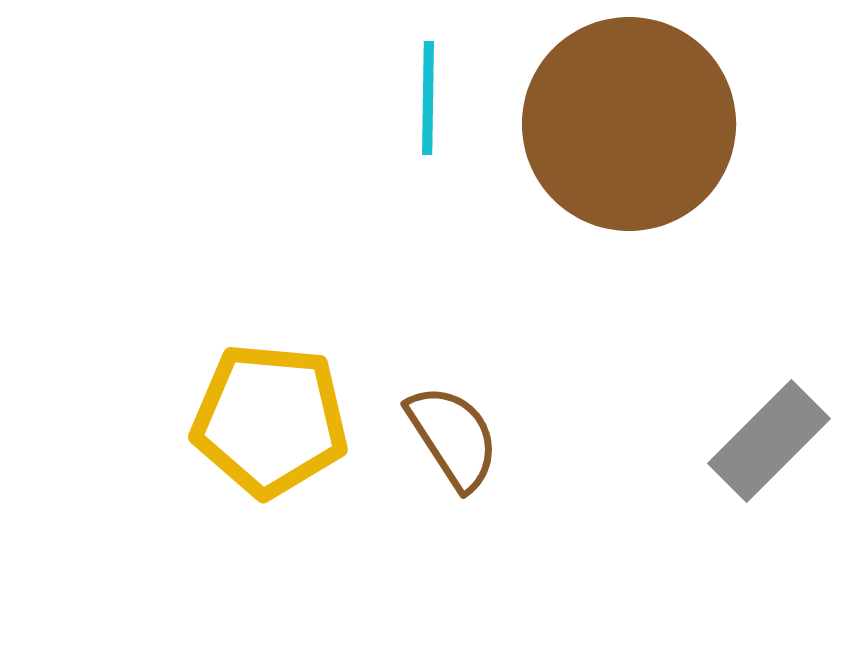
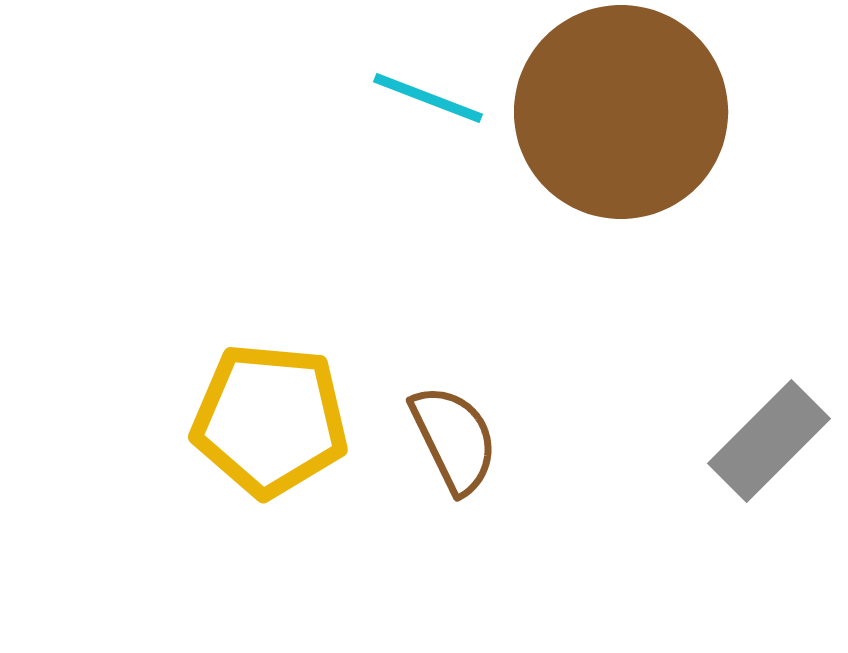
cyan line: rotated 70 degrees counterclockwise
brown circle: moved 8 px left, 12 px up
brown semicircle: moved 1 px right, 2 px down; rotated 7 degrees clockwise
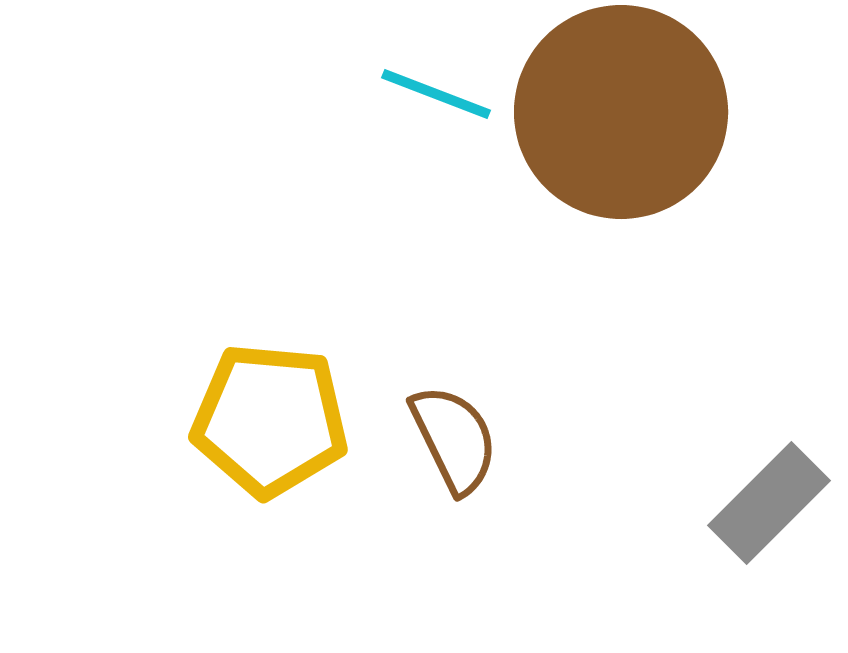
cyan line: moved 8 px right, 4 px up
gray rectangle: moved 62 px down
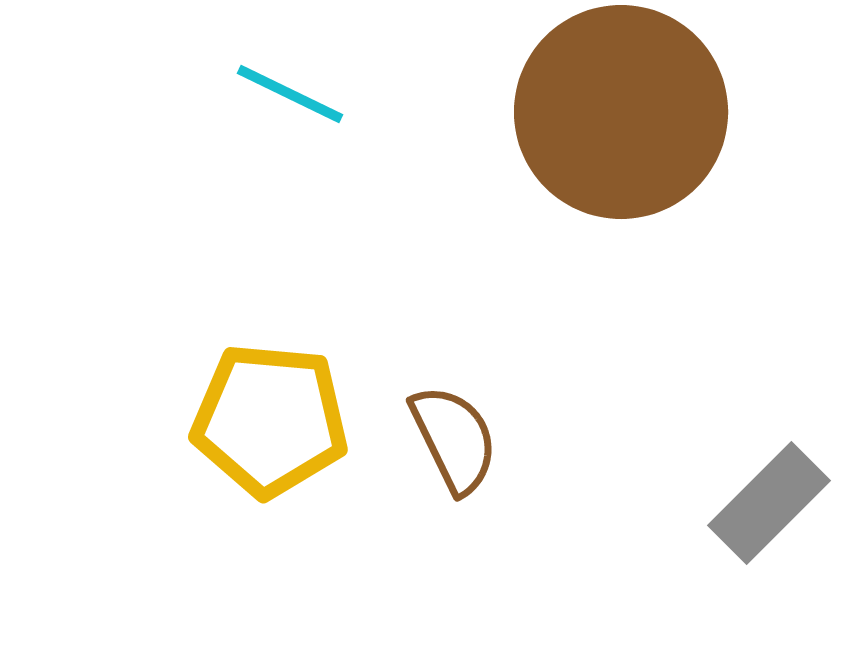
cyan line: moved 146 px left; rotated 5 degrees clockwise
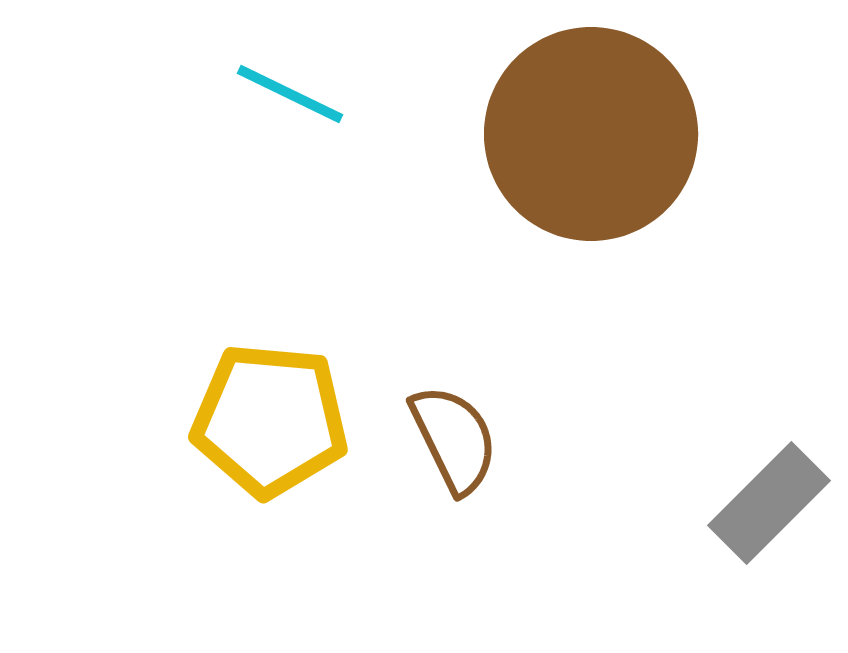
brown circle: moved 30 px left, 22 px down
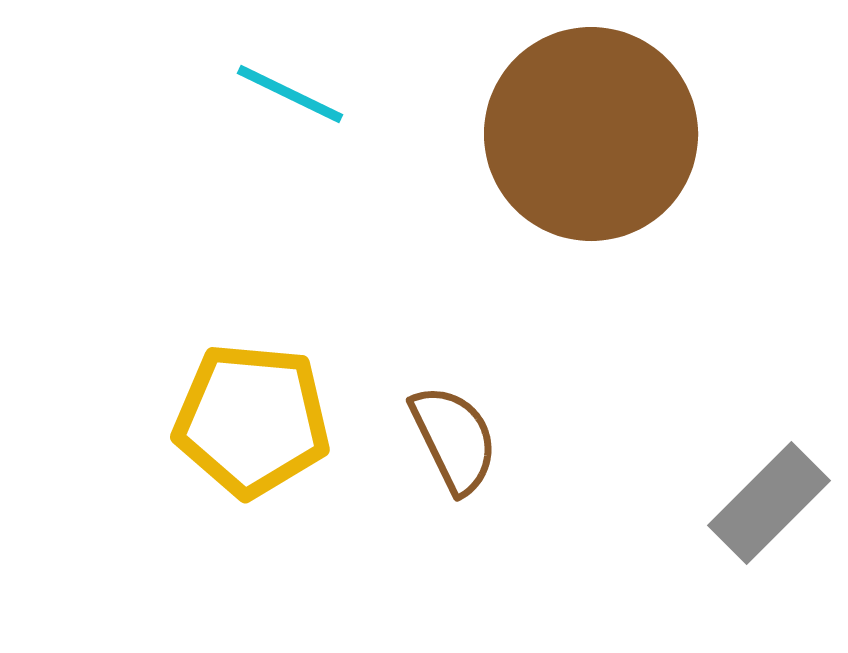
yellow pentagon: moved 18 px left
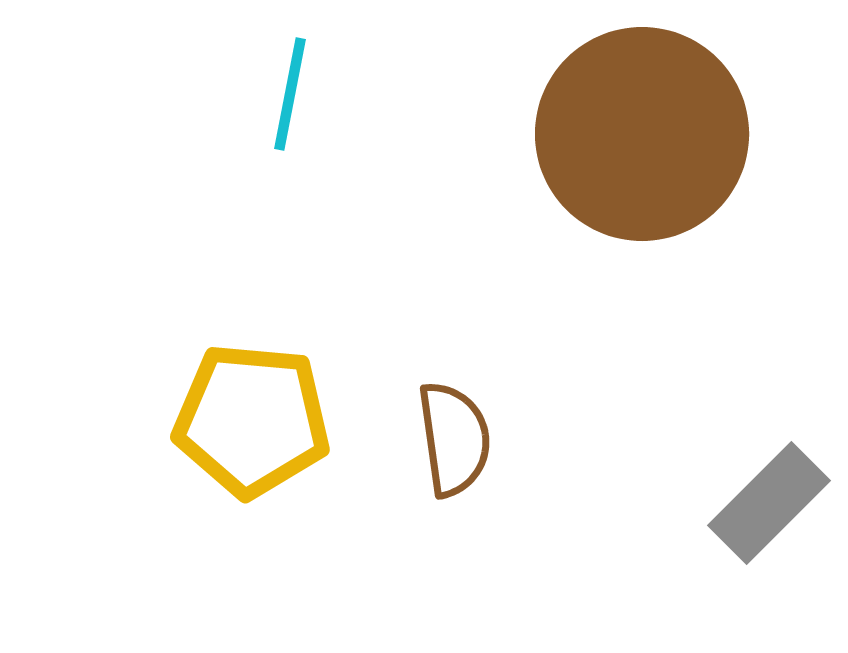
cyan line: rotated 75 degrees clockwise
brown circle: moved 51 px right
brown semicircle: rotated 18 degrees clockwise
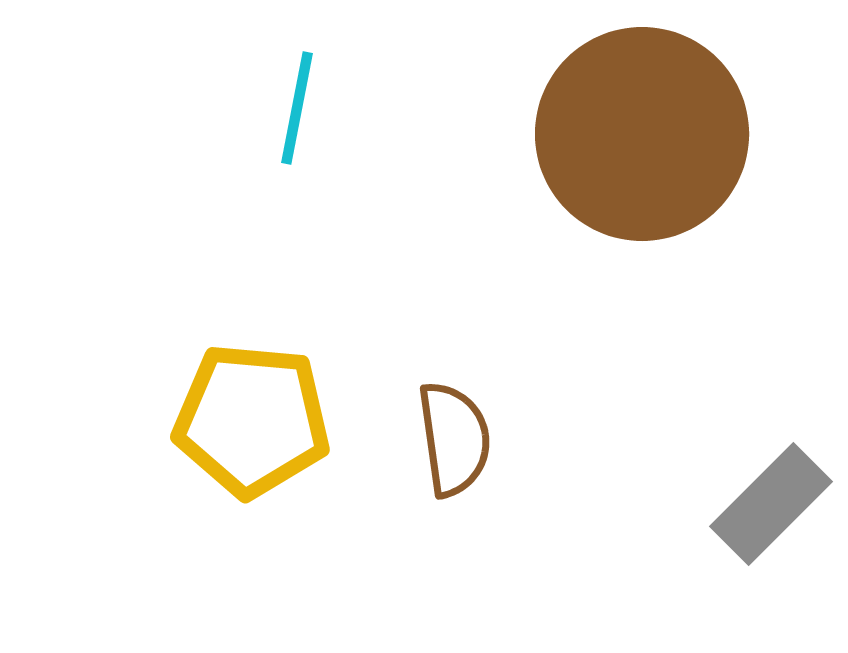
cyan line: moved 7 px right, 14 px down
gray rectangle: moved 2 px right, 1 px down
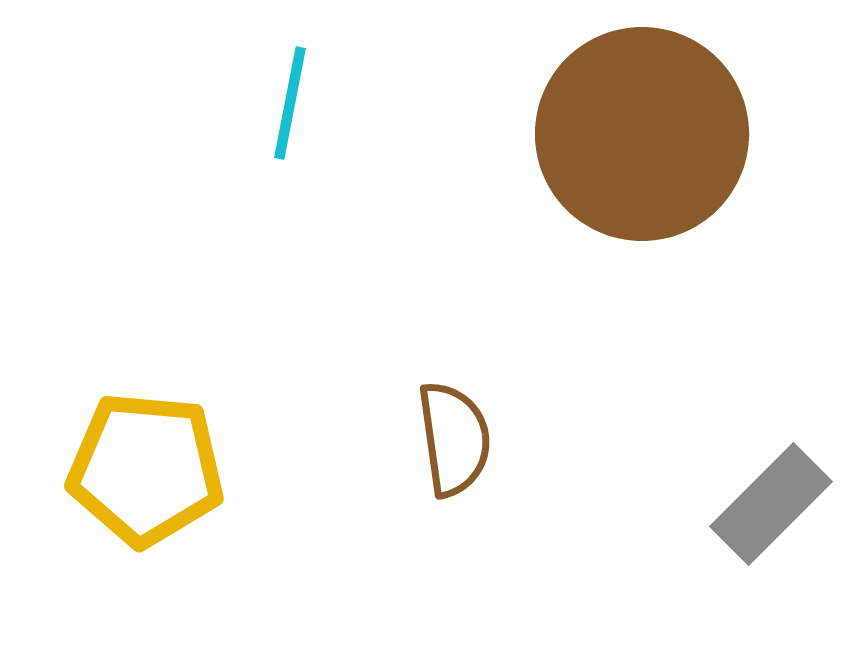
cyan line: moved 7 px left, 5 px up
yellow pentagon: moved 106 px left, 49 px down
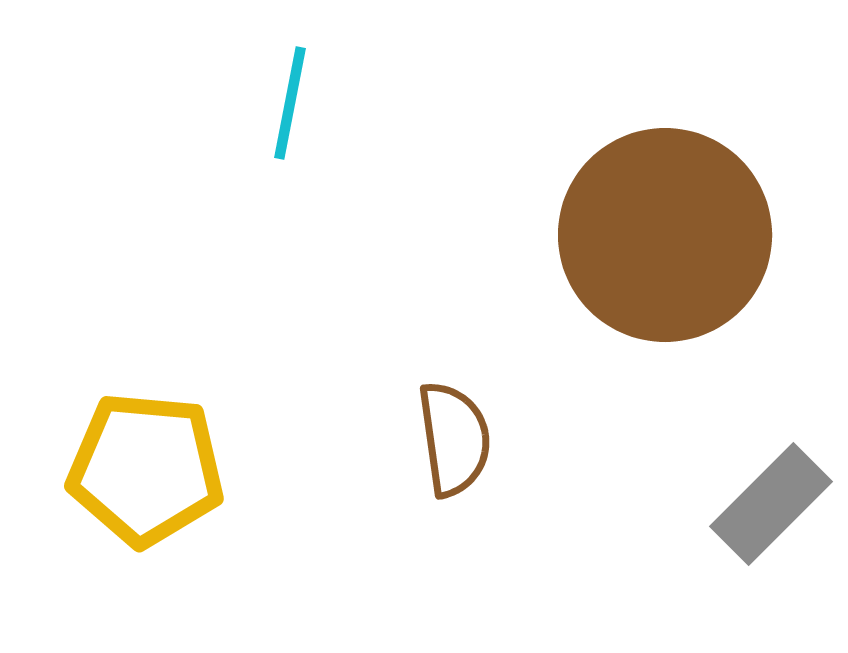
brown circle: moved 23 px right, 101 px down
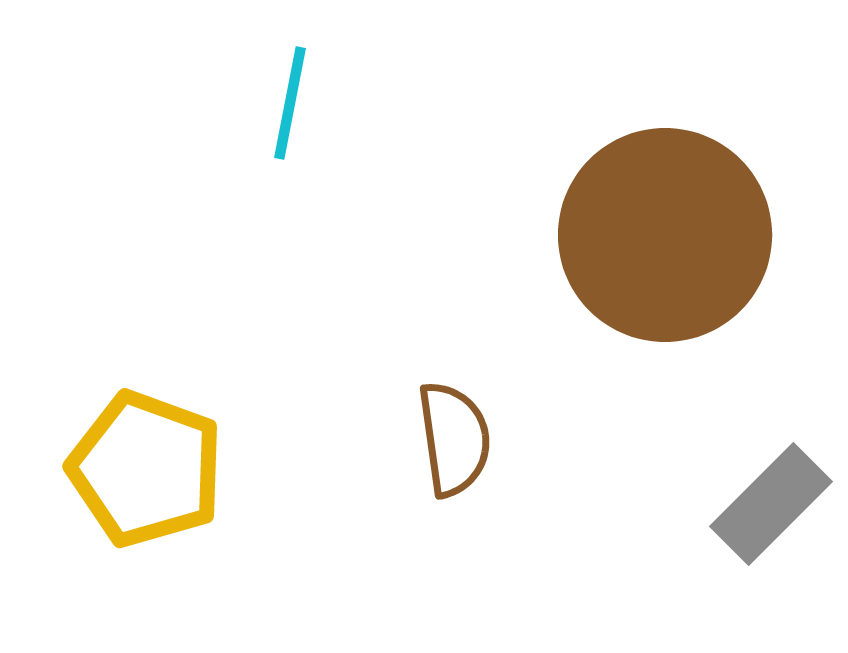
yellow pentagon: rotated 15 degrees clockwise
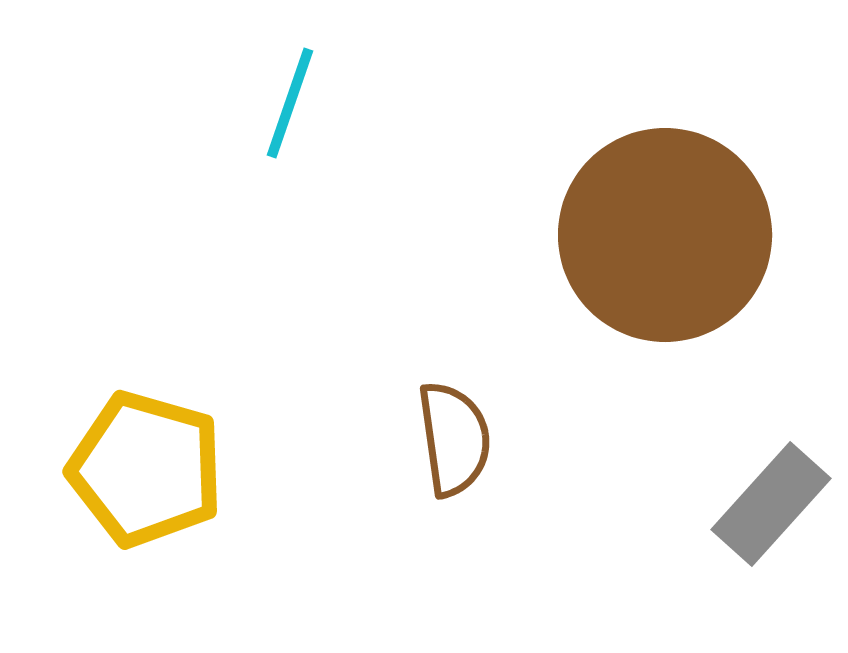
cyan line: rotated 8 degrees clockwise
yellow pentagon: rotated 4 degrees counterclockwise
gray rectangle: rotated 3 degrees counterclockwise
